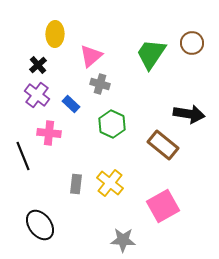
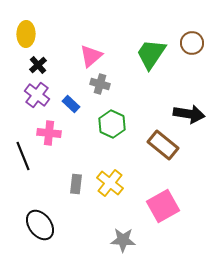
yellow ellipse: moved 29 px left
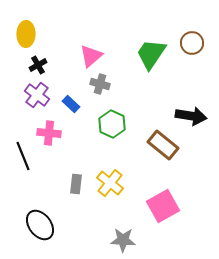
black cross: rotated 12 degrees clockwise
black arrow: moved 2 px right, 2 px down
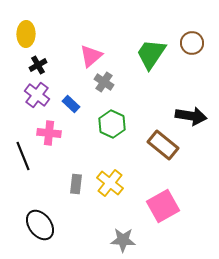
gray cross: moved 4 px right, 2 px up; rotated 18 degrees clockwise
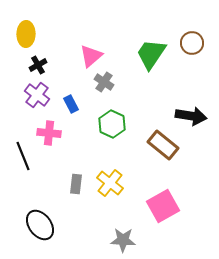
blue rectangle: rotated 18 degrees clockwise
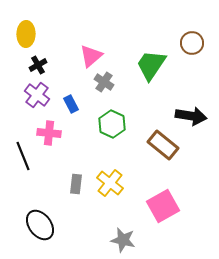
green trapezoid: moved 11 px down
gray star: rotated 10 degrees clockwise
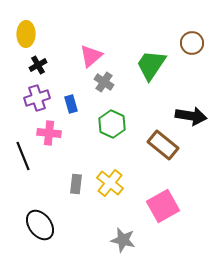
purple cross: moved 3 px down; rotated 35 degrees clockwise
blue rectangle: rotated 12 degrees clockwise
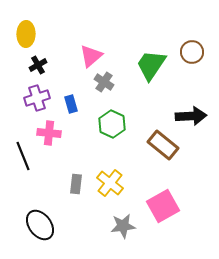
brown circle: moved 9 px down
black arrow: rotated 12 degrees counterclockwise
gray star: moved 14 px up; rotated 20 degrees counterclockwise
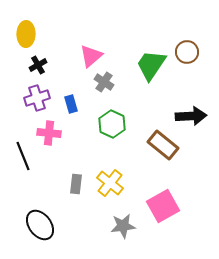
brown circle: moved 5 px left
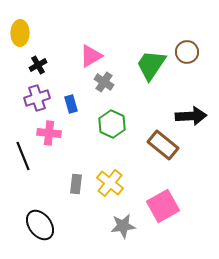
yellow ellipse: moved 6 px left, 1 px up
pink triangle: rotated 10 degrees clockwise
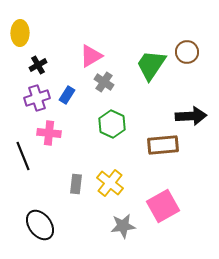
blue rectangle: moved 4 px left, 9 px up; rotated 48 degrees clockwise
brown rectangle: rotated 44 degrees counterclockwise
